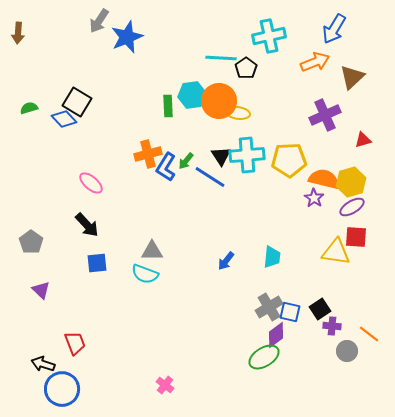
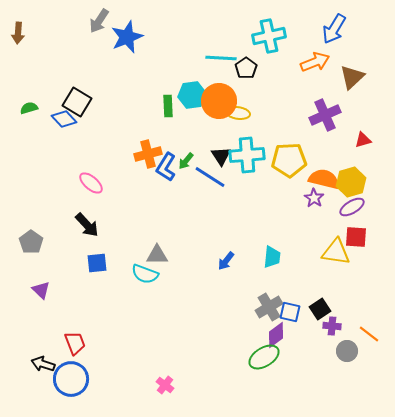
gray triangle at (152, 251): moved 5 px right, 4 px down
blue circle at (62, 389): moved 9 px right, 10 px up
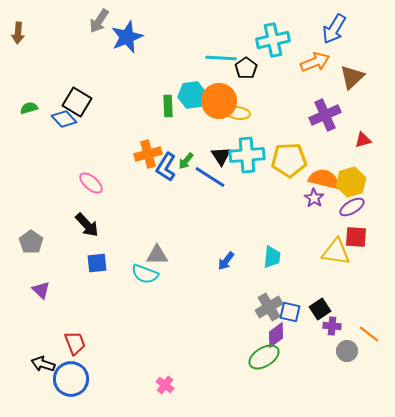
cyan cross at (269, 36): moved 4 px right, 4 px down
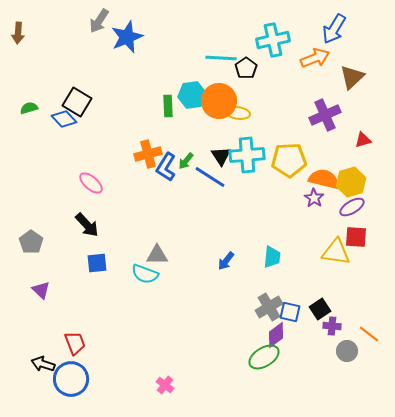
orange arrow at (315, 62): moved 4 px up
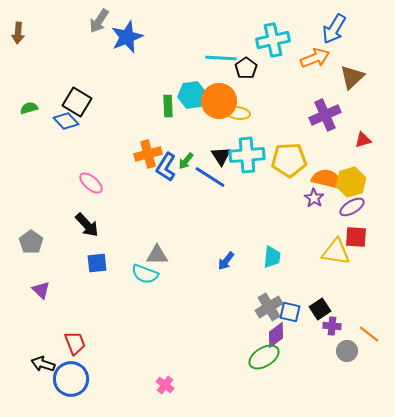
blue diamond at (64, 119): moved 2 px right, 2 px down
orange semicircle at (324, 179): moved 3 px right
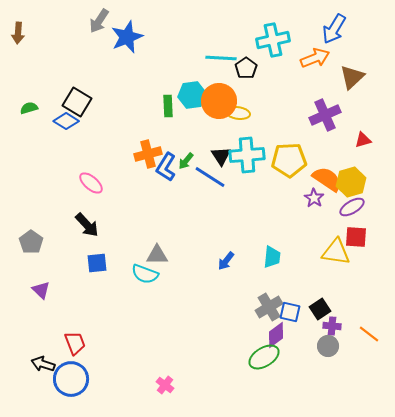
blue diamond at (66, 121): rotated 15 degrees counterclockwise
orange semicircle at (327, 179): rotated 20 degrees clockwise
gray circle at (347, 351): moved 19 px left, 5 px up
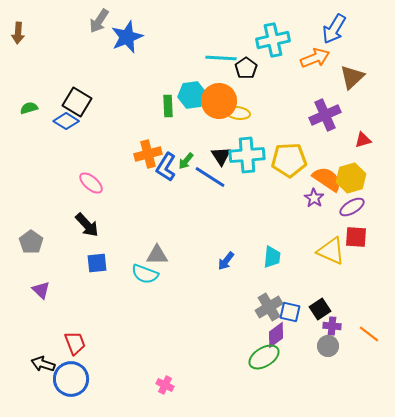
yellow hexagon at (351, 182): moved 4 px up
yellow triangle at (336, 252): moved 5 px left, 1 px up; rotated 16 degrees clockwise
pink cross at (165, 385): rotated 12 degrees counterclockwise
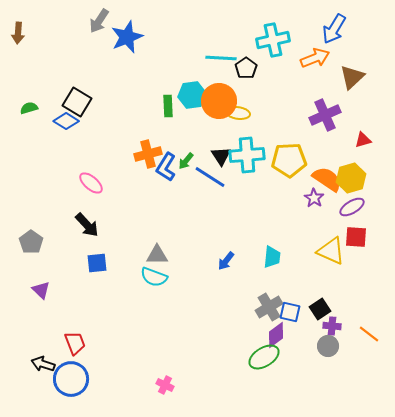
cyan semicircle at (145, 274): moved 9 px right, 3 px down
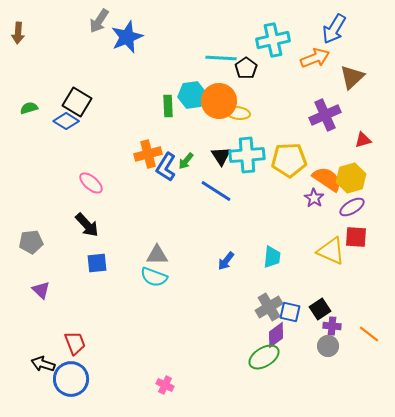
blue line at (210, 177): moved 6 px right, 14 px down
gray pentagon at (31, 242): rotated 30 degrees clockwise
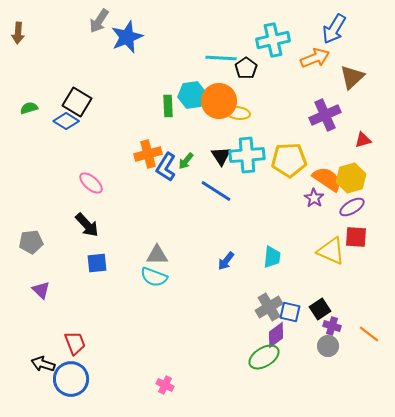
purple cross at (332, 326): rotated 12 degrees clockwise
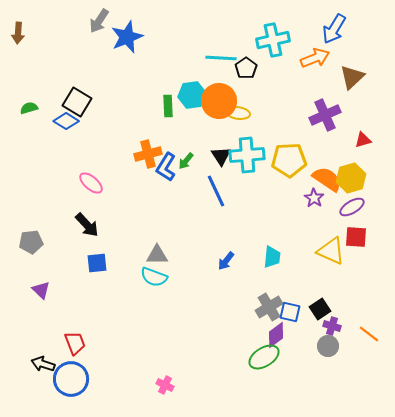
blue line at (216, 191): rotated 32 degrees clockwise
